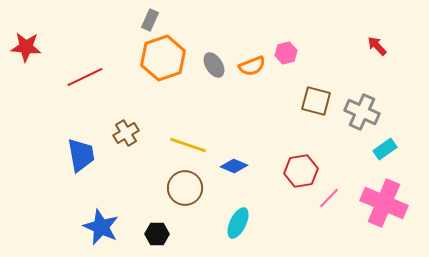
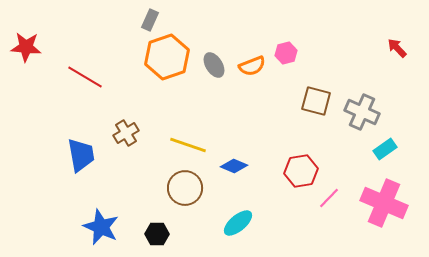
red arrow: moved 20 px right, 2 px down
orange hexagon: moved 4 px right, 1 px up
red line: rotated 57 degrees clockwise
cyan ellipse: rotated 24 degrees clockwise
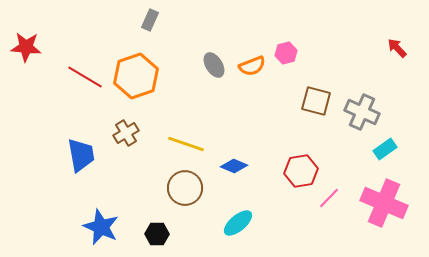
orange hexagon: moved 31 px left, 19 px down
yellow line: moved 2 px left, 1 px up
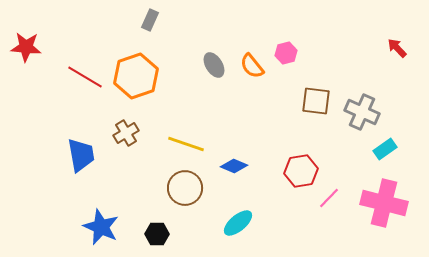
orange semicircle: rotated 72 degrees clockwise
brown square: rotated 8 degrees counterclockwise
pink cross: rotated 9 degrees counterclockwise
